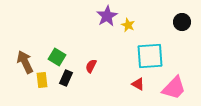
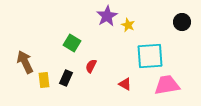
green square: moved 15 px right, 14 px up
yellow rectangle: moved 2 px right
red triangle: moved 13 px left
pink trapezoid: moved 7 px left, 3 px up; rotated 144 degrees counterclockwise
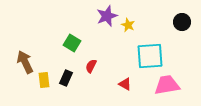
purple star: rotated 10 degrees clockwise
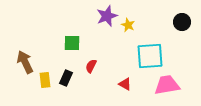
green square: rotated 30 degrees counterclockwise
yellow rectangle: moved 1 px right
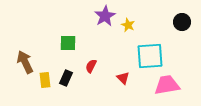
purple star: moved 2 px left; rotated 10 degrees counterclockwise
green square: moved 4 px left
red triangle: moved 2 px left, 6 px up; rotated 16 degrees clockwise
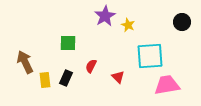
red triangle: moved 5 px left, 1 px up
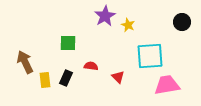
red semicircle: rotated 72 degrees clockwise
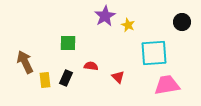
cyan square: moved 4 px right, 3 px up
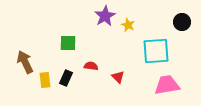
cyan square: moved 2 px right, 2 px up
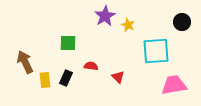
pink trapezoid: moved 7 px right
